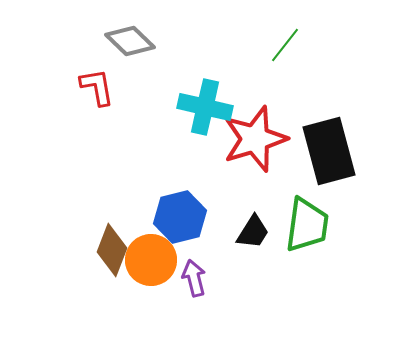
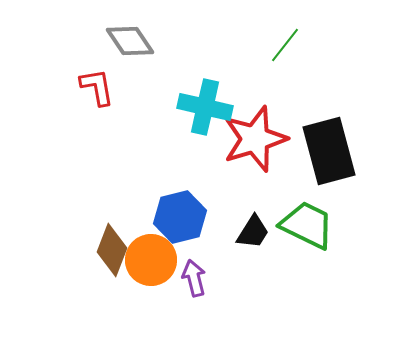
gray diamond: rotated 12 degrees clockwise
green trapezoid: rotated 72 degrees counterclockwise
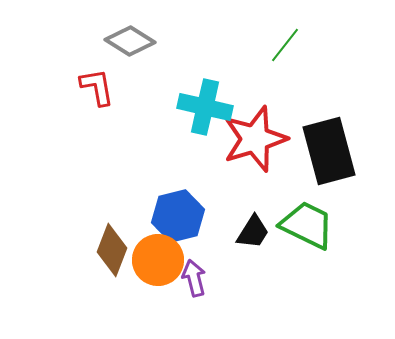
gray diamond: rotated 24 degrees counterclockwise
blue hexagon: moved 2 px left, 1 px up
orange circle: moved 7 px right
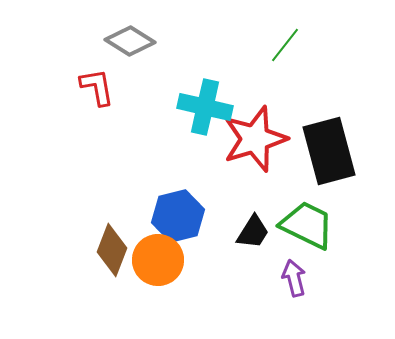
purple arrow: moved 100 px right
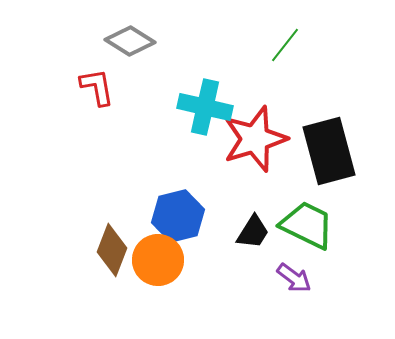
purple arrow: rotated 141 degrees clockwise
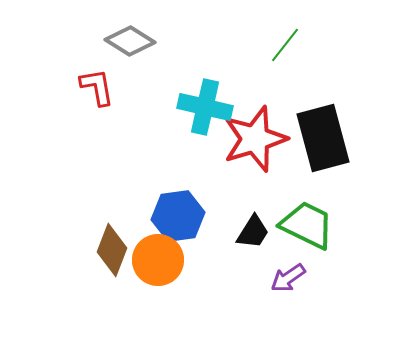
black rectangle: moved 6 px left, 13 px up
blue hexagon: rotated 6 degrees clockwise
purple arrow: moved 6 px left; rotated 108 degrees clockwise
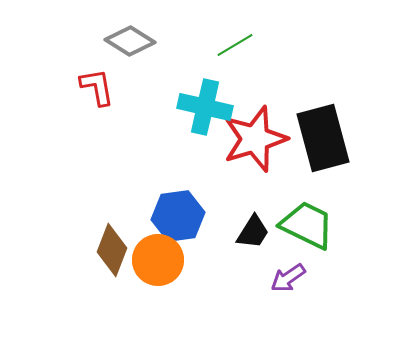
green line: moved 50 px left; rotated 21 degrees clockwise
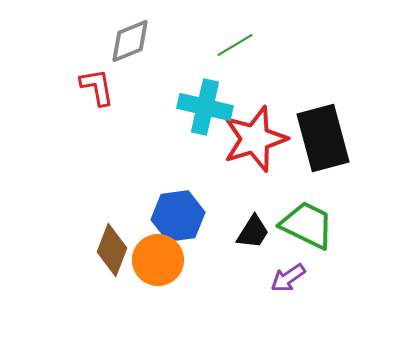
gray diamond: rotated 54 degrees counterclockwise
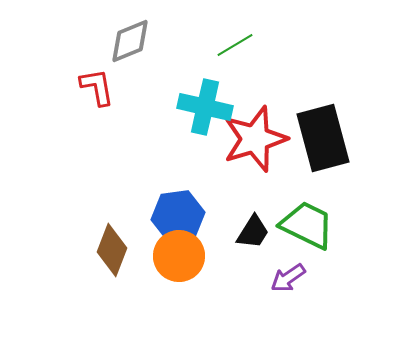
orange circle: moved 21 px right, 4 px up
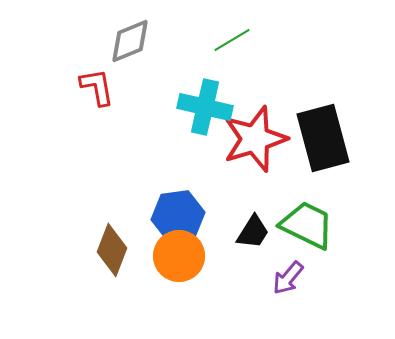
green line: moved 3 px left, 5 px up
purple arrow: rotated 15 degrees counterclockwise
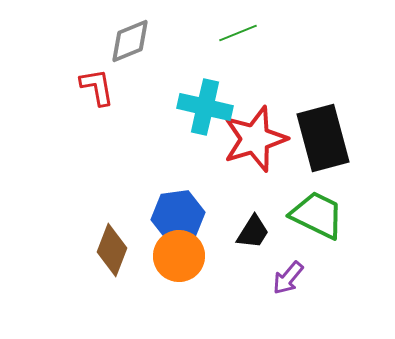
green line: moved 6 px right, 7 px up; rotated 9 degrees clockwise
green trapezoid: moved 10 px right, 10 px up
